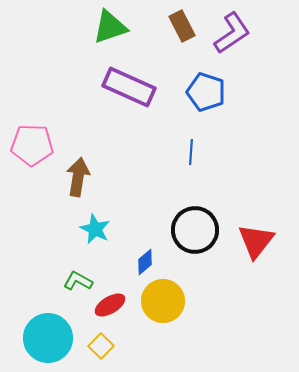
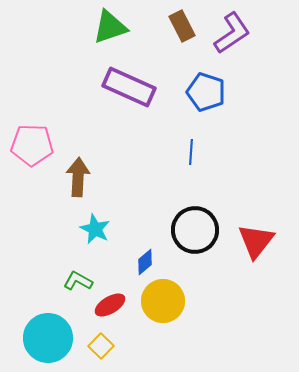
brown arrow: rotated 6 degrees counterclockwise
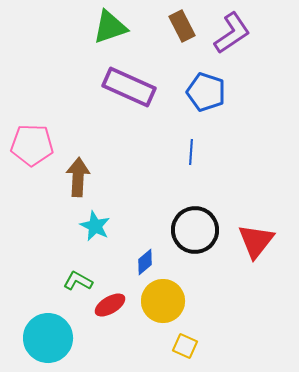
cyan star: moved 3 px up
yellow square: moved 84 px right; rotated 20 degrees counterclockwise
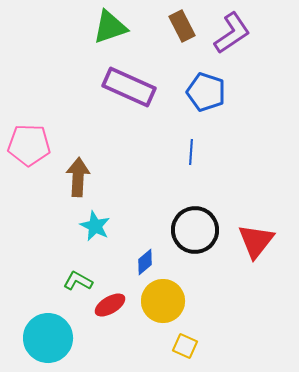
pink pentagon: moved 3 px left
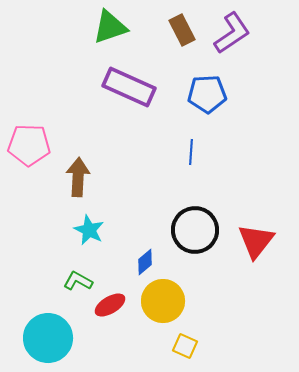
brown rectangle: moved 4 px down
blue pentagon: moved 1 px right, 2 px down; rotated 21 degrees counterclockwise
cyan star: moved 6 px left, 4 px down
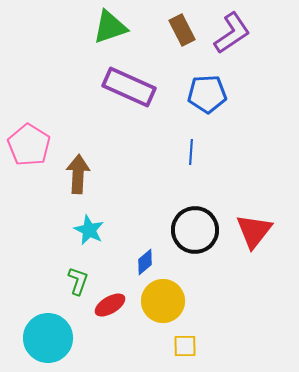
pink pentagon: rotated 30 degrees clockwise
brown arrow: moved 3 px up
red triangle: moved 2 px left, 10 px up
green L-shape: rotated 80 degrees clockwise
yellow square: rotated 25 degrees counterclockwise
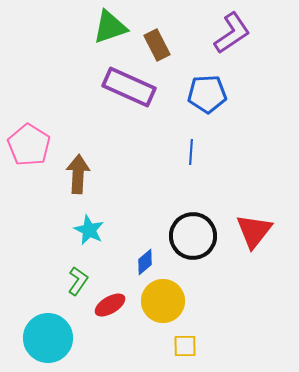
brown rectangle: moved 25 px left, 15 px down
black circle: moved 2 px left, 6 px down
green L-shape: rotated 16 degrees clockwise
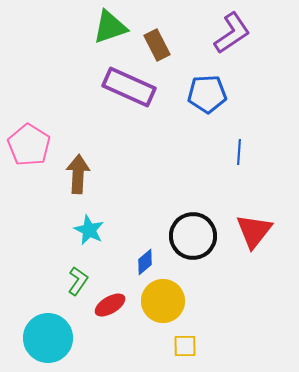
blue line: moved 48 px right
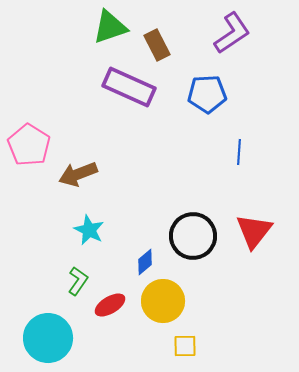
brown arrow: rotated 114 degrees counterclockwise
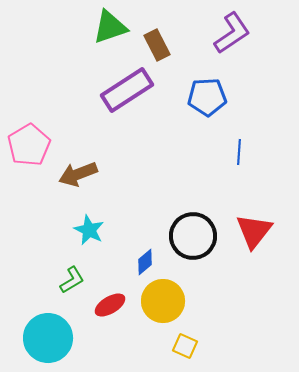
purple rectangle: moved 2 px left, 3 px down; rotated 57 degrees counterclockwise
blue pentagon: moved 3 px down
pink pentagon: rotated 9 degrees clockwise
green L-shape: moved 6 px left, 1 px up; rotated 24 degrees clockwise
yellow square: rotated 25 degrees clockwise
